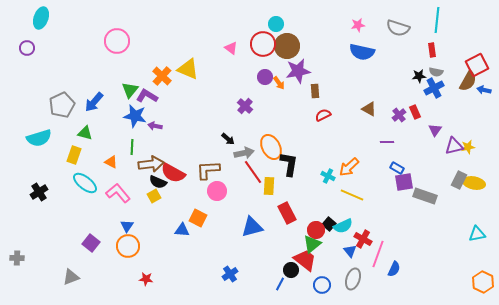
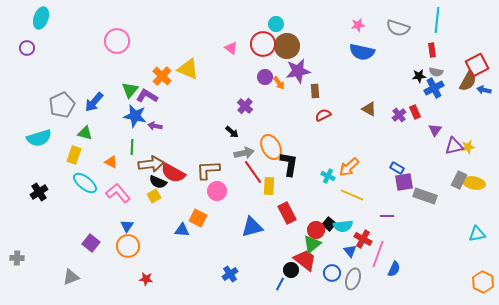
black arrow at (228, 139): moved 4 px right, 7 px up
purple line at (387, 142): moved 74 px down
cyan semicircle at (343, 226): rotated 18 degrees clockwise
blue circle at (322, 285): moved 10 px right, 12 px up
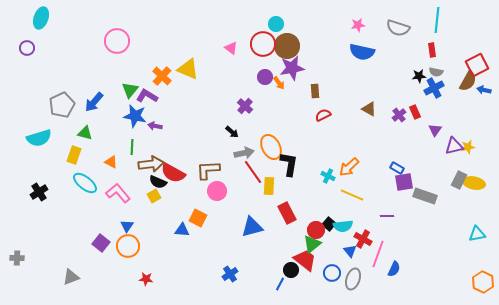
purple star at (298, 71): moved 6 px left, 3 px up
purple square at (91, 243): moved 10 px right
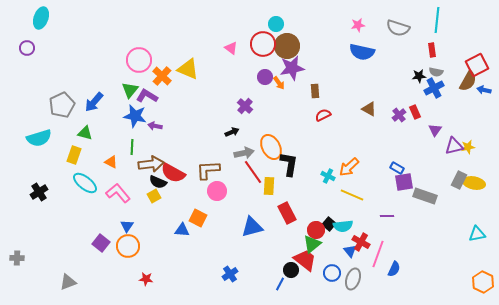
pink circle at (117, 41): moved 22 px right, 19 px down
black arrow at (232, 132): rotated 64 degrees counterclockwise
red cross at (363, 239): moved 2 px left, 3 px down
gray triangle at (71, 277): moved 3 px left, 5 px down
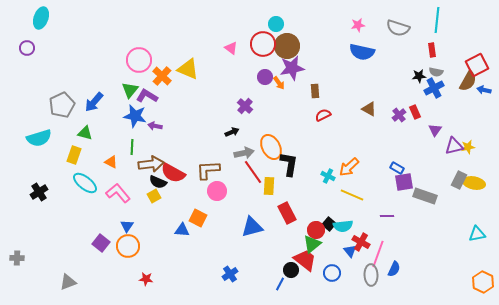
gray ellipse at (353, 279): moved 18 px right, 4 px up; rotated 20 degrees counterclockwise
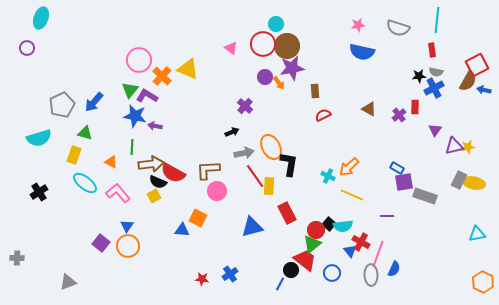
red rectangle at (415, 112): moved 5 px up; rotated 24 degrees clockwise
red line at (253, 172): moved 2 px right, 4 px down
red star at (146, 279): moved 56 px right
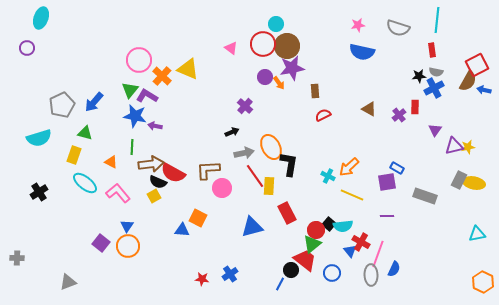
purple square at (404, 182): moved 17 px left
pink circle at (217, 191): moved 5 px right, 3 px up
